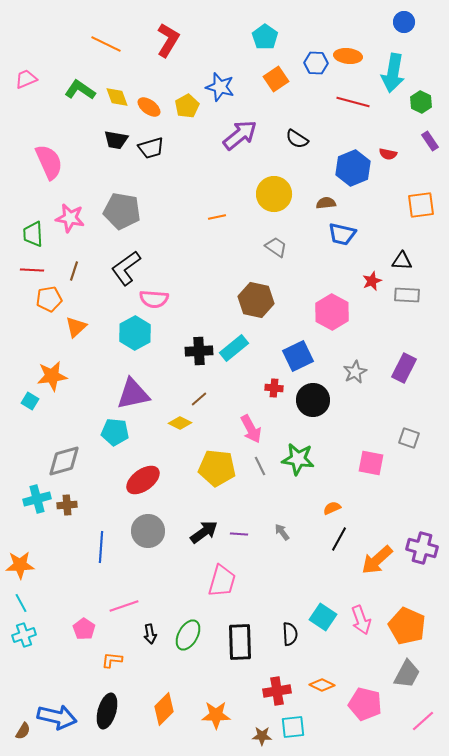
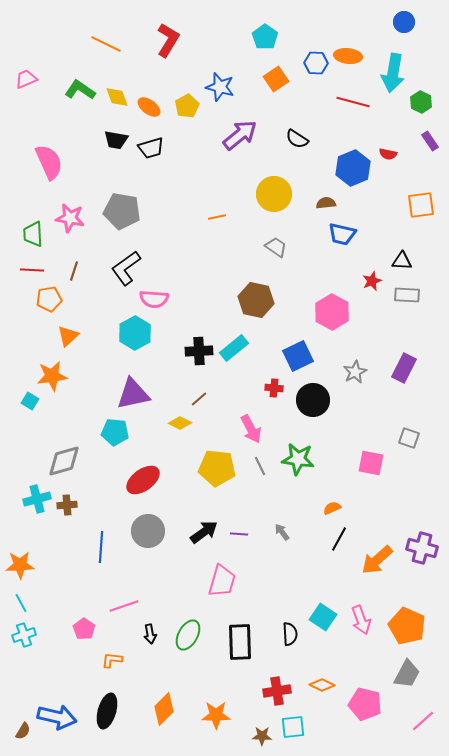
orange triangle at (76, 327): moved 8 px left, 9 px down
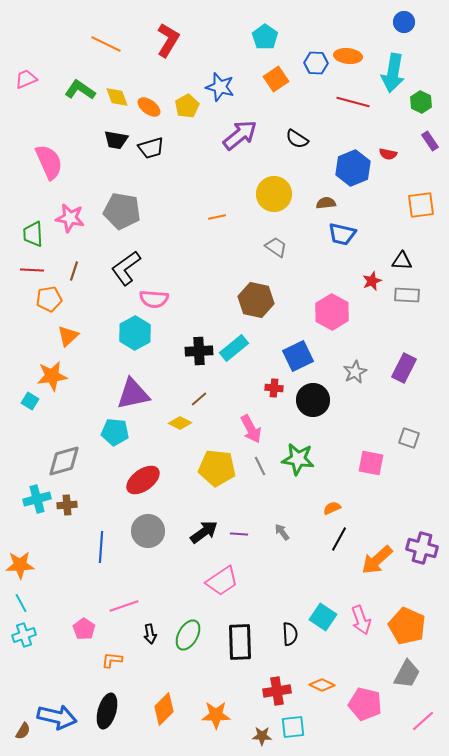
pink trapezoid at (222, 581): rotated 40 degrees clockwise
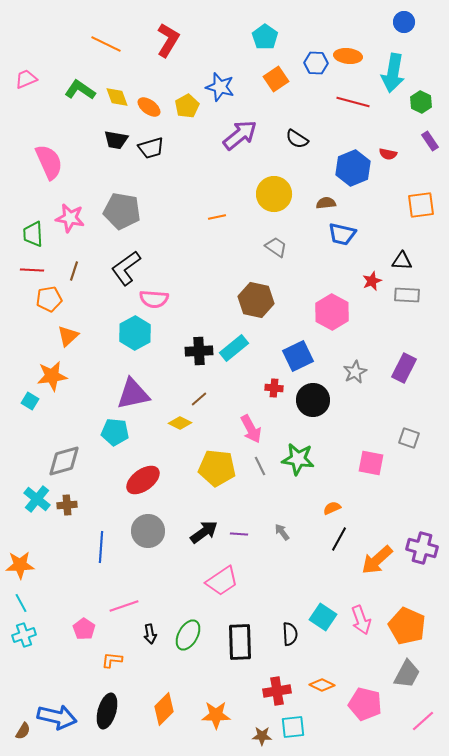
cyan cross at (37, 499): rotated 36 degrees counterclockwise
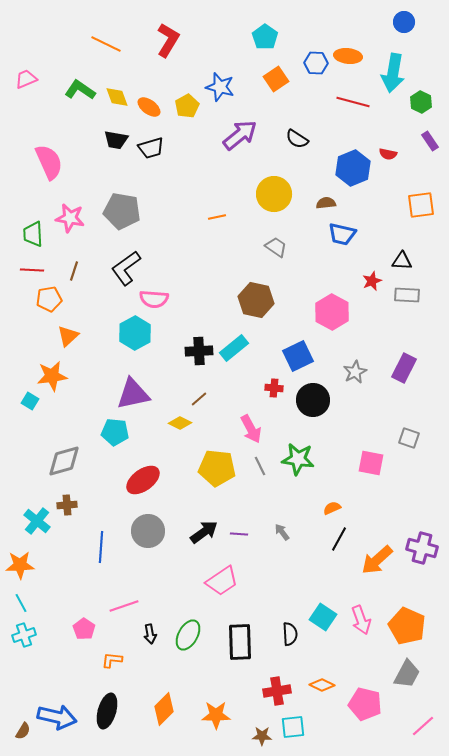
cyan cross at (37, 499): moved 22 px down
pink line at (423, 721): moved 5 px down
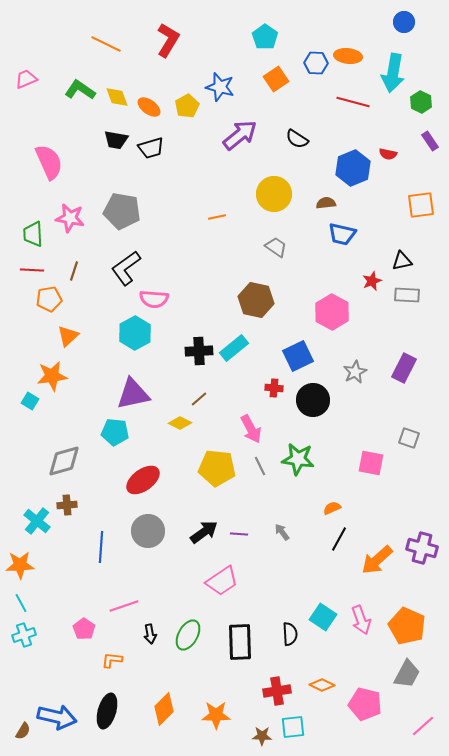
black triangle at (402, 261): rotated 15 degrees counterclockwise
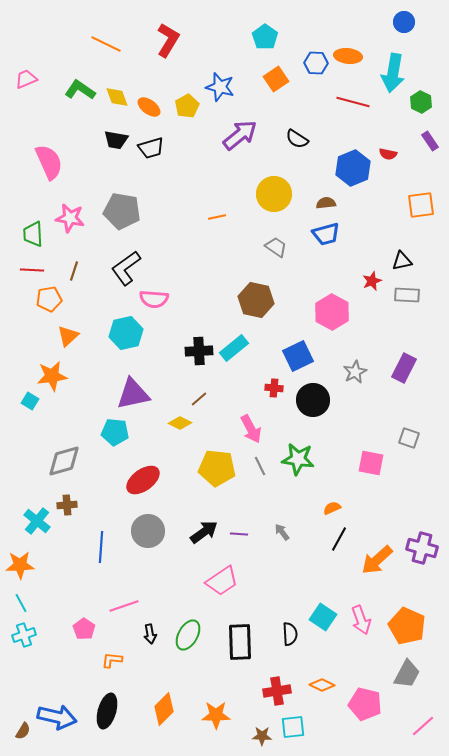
blue trapezoid at (342, 234): moved 16 px left; rotated 28 degrees counterclockwise
cyan hexagon at (135, 333): moved 9 px left; rotated 16 degrees clockwise
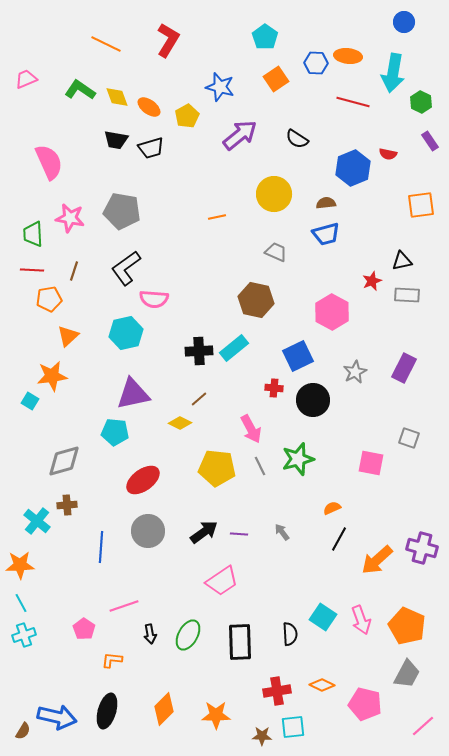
yellow pentagon at (187, 106): moved 10 px down
gray trapezoid at (276, 247): moved 5 px down; rotated 10 degrees counterclockwise
green star at (298, 459): rotated 24 degrees counterclockwise
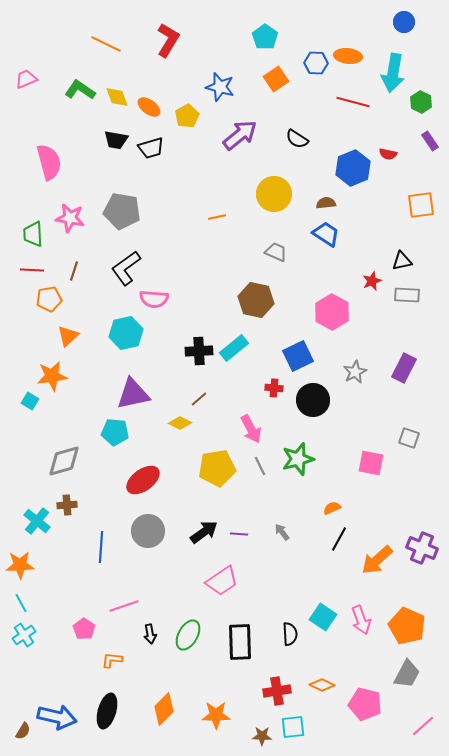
pink semicircle at (49, 162): rotated 9 degrees clockwise
blue trapezoid at (326, 234): rotated 132 degrees counterclockwise
yellow pentagon at (217, 468): rotated 15 degrees counterclockwise
purple cross at (422, 548): rotated 8 degrees clockwise
cyan cross at (24, 635): rotated 15 degrees counterclockwise
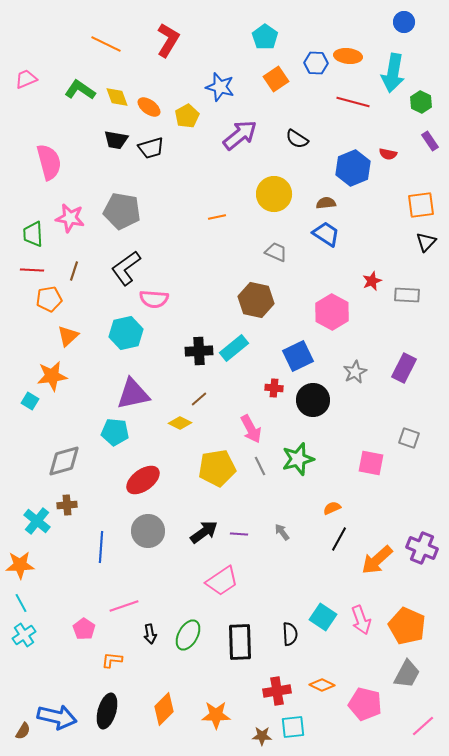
black triangle at (402, 261): moved 24 px right, 19 px up; rotated 35 degrees counterclockwise
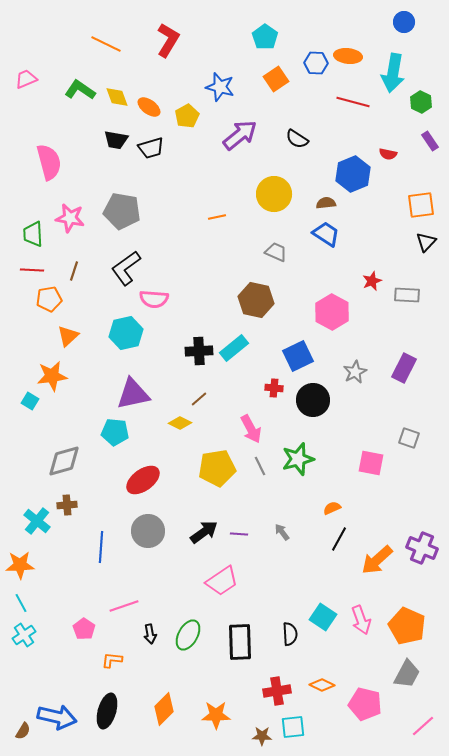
blue hexagon at (353, 168): moved 6 px down
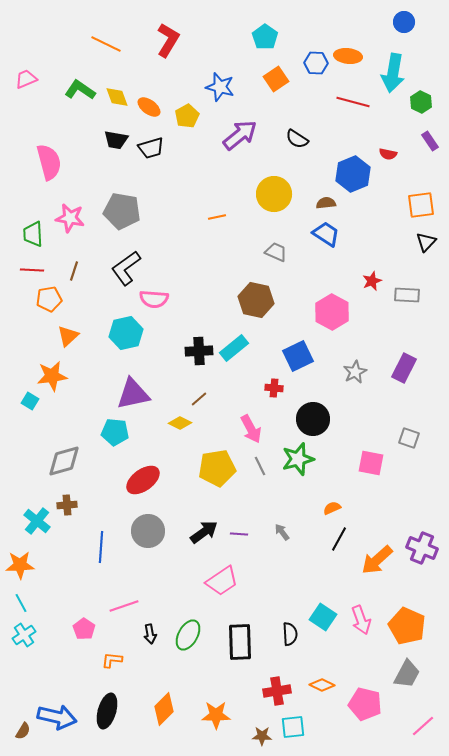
black circle at (313, 400): moved 19 px down
